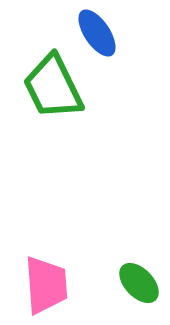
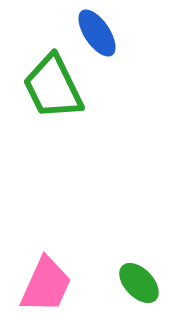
pink trapezoid: rotated 28 degrees clockwise
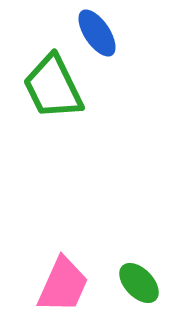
pink trapezoid: moved 17 px right
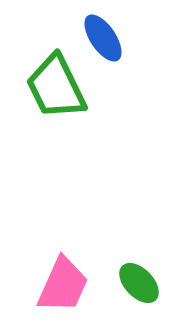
blue ellipse: moved 6 px right, 5 px down
green trapezoid: moved 3 px right
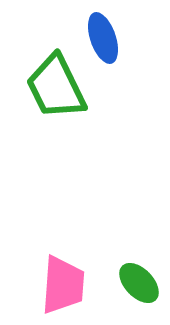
blue ellipse: rotated 15 degrees clockwise
pink trapezoid: rotated 20 degrees counterclockwise
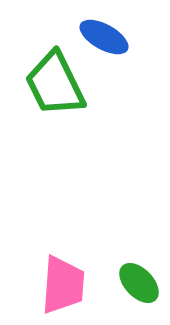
blue ellipse: moved 1 px right, 1 px up; rotated 42 degrees counterclockwise
green trapezoid: moved 1 px left, 3 px up
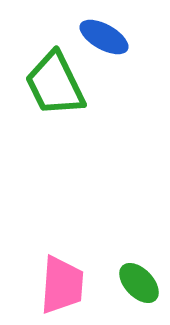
pink trapezoid: moved 1 px left
